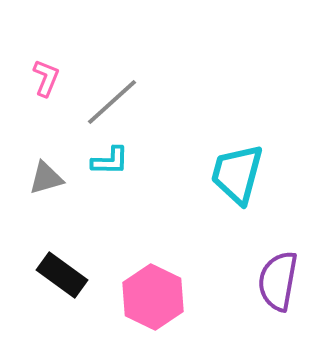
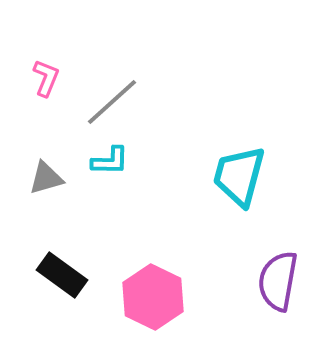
cyan trapezoid: moved 2 px right, 2 px down
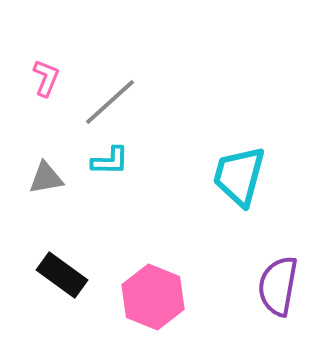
gray line: moved 2 px left
gray triangle: rotated 6 degrees clockwise
purple semicircle: moved 5 px down
pink hexagon: rotated 4 degrees counterclockwise
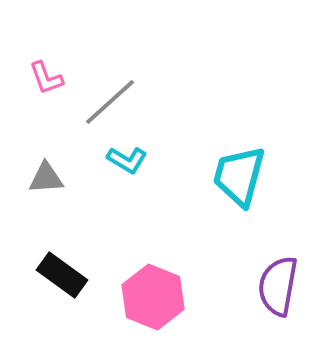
pink L-shape: rotated 138 degrees clockwise
cyan L-shape: moved 17 px right, 1 px up; rotated 30 degrees clockwise
gray triangle: rotated 6 degrees clockwise
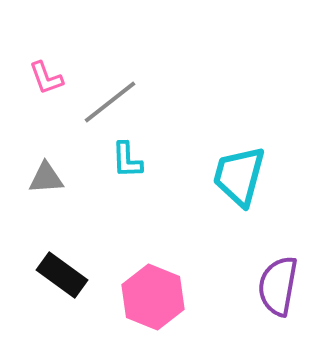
gray line: rotated 4 degrees clockwise
cyan L-shape: rotated 57 degrees clockwise
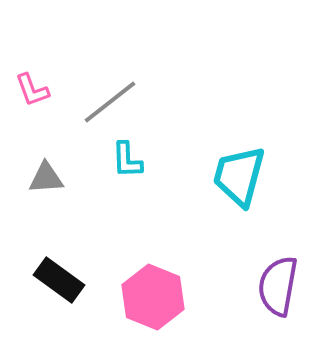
pink L-shape: moved 14 px left, 12 px down
black rectangle: moved 3 px left, 5 px down
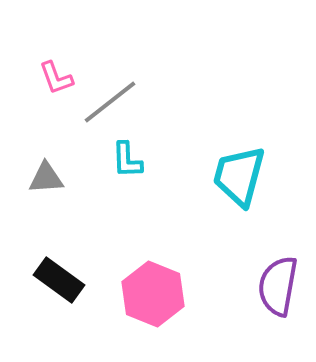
pink L-shape: moved 24 px right, 12 px up
pink hexagon: moved 3 px up
